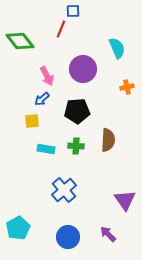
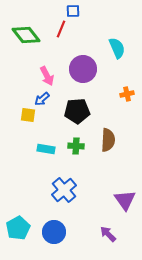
green diamond: moved 6 px right, 6 px up
orange cross: moved 7 px down
yellow square: moved 4 px left, 6 px up; rotated 14 degrees clockwise
blue circle: moved 14 px left, 5 px up
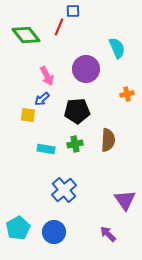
red line: moved 2 px left, 2 px up
purple circle: moved 3 px right
green cross: moved 1 px left, 2 px up; rotated 14 degrees counterclockwise
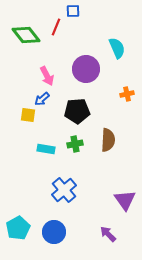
red line: moved 3 px left
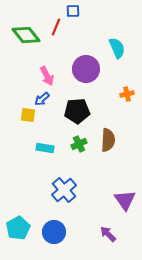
green cross: moved 4 px right; rotated 14 degrees counterclockwise
cyan rectangle: moved 1 px left, 1 px up
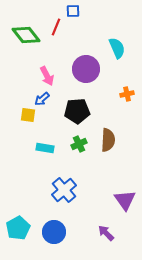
purple arrow: moved 2 px left, 1 px up
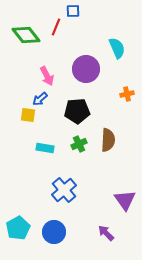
blue arrow: moved 2 px left
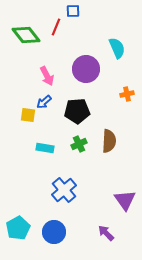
blue arrow: moved 4 px right, 3 px down
brown semicircle: moved 1 px right, 1 px down
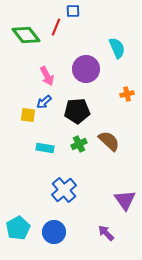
brown semicircle: rotated 50 degrees counterclockwise
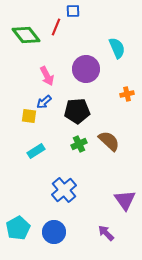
yellow square: moved 1 px right, 1 px down
cyan rectangle: moved 9 px left, 3 px down; rotated 42 degrees counterclockwise
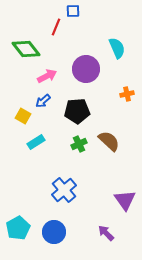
green diamond: moved 14 px down
pink arrow: rotated 90 degrees counterclockwise
blue arrow: moved 1 px left, 1 px up
yellow square: moved 6 px left; rotated 21 degrees clockwise
cyan rectangle: moved 9 px up
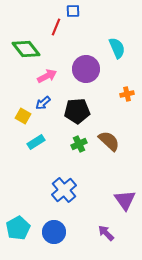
blue arrow: moved 2 px down
